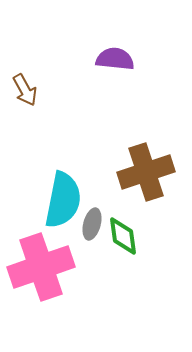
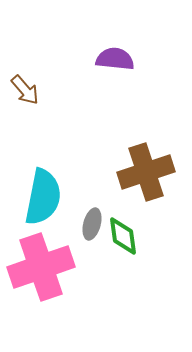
brown arrow: rotated 12 degrees counterclockwise
cyan semicircle: moved 20 px left, 3 px up
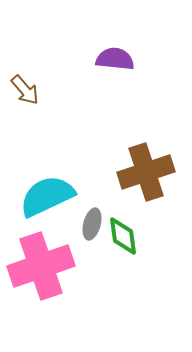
cyan semicircle: moved 4 px right, 1 px up; rotated 126 degrees counterclockwise
pink cross: moved 1 px up
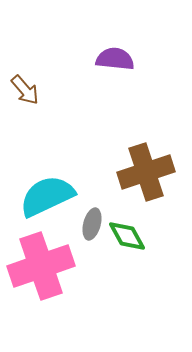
green diamond: moved 4 px right; rotated 21 degrees counterclockwise
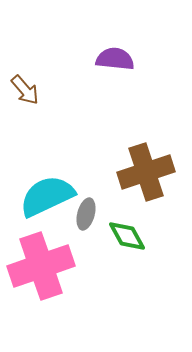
gray ellipse: moved 6 px left, 10 px up
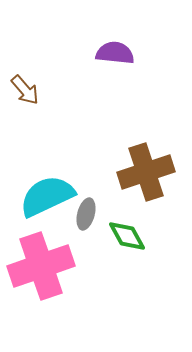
purple semicircle: moved 6 px up
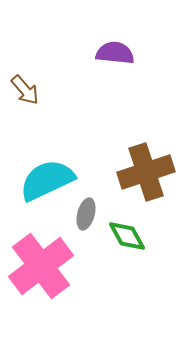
cyan semicircle: moved 16 px up
pink cross: rotated 18 degrees counterclockwise
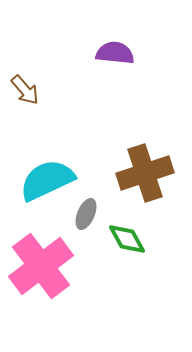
brown cross: moved 1 px left, 1 px down
gray ellipse: rotated 8 degrees clockwise
green diamond: moved 3 px down
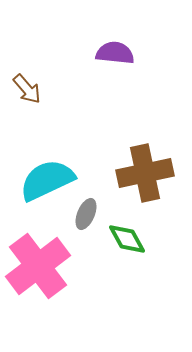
brown arrow: moved 2 px right, 1 px up
brown cross: rotated 6 degrees clockwise
pink cross: moved 3 px left
